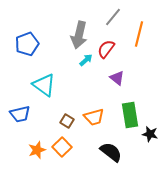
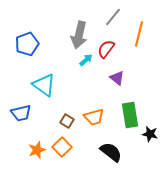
blue trapezoid: moved 1 px right, 1 px up
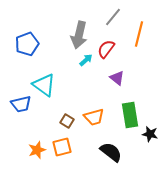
blue trapezoid: moved 9 px up
orange square: rotated 30 degrees clockwise
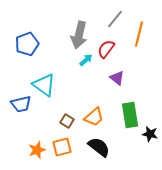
gray line: moved 2 px right, 2 px down
orange trapezoid: rotated 25 degrees counterclockwise
black semicircle: moved 12 px left, 5 px up
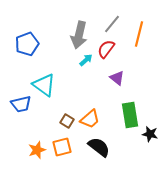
gray line: moved 3 px left, 5 px down
orange trapezoid: moved 4 px left, 2 px down
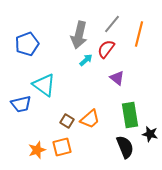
black semicircle: moved 26 px right; rotated 30 degrees clockwise
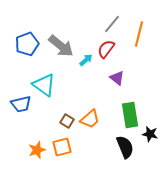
gray arrow: moved 18 px left, 11 px down; rotated 64 degrees counterclockwise
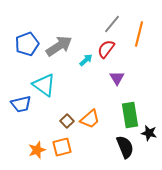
gray arrow: moved 2 px left; rotated 72 degrees counterclockwise
purple triangle: rotated 21 degrees clockwise
brown square: rotated 16 degrees clockwise
black star: moved 1 px left, 1 px up
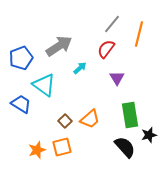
blue pentagon: moved 6 px left, 14 px down
cyan arrow: moved 6 px left, 8 px down
blue trapezoid: rotated 135 degrees counterclockwise
brown square: moved 2 px left
black star: moved 2 px down; rotated 28 degrees counterclockwise
black semicircle: rotated 20 degrees counterclockwise
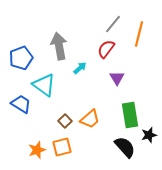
gray line: moved 1 px right
gray arrow: rotated 68 degrees counterclockwise
